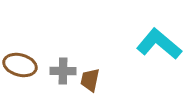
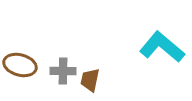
cyan L-shape: moved 3 px right, 3 px down
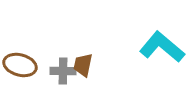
brown trapezoid: moved 7 px left, 15 px up
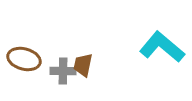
brown ellipse: moved 4 px right, 6 px up
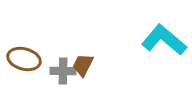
cyan L-shape: moved 2 px right, 7 px up
brown trapezoid: rotated 15 degrees clockwise
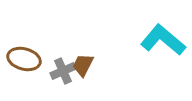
cyan L-shape: moved 1 px left
gray cross: rotated 25 degrees counterclockwise
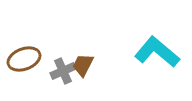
cyan L-shape: moved 6 px left, 12 px down
brown ellipse: rotated 36 degrees counterclockwise
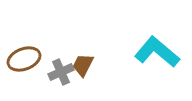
gray cross: moved 2 px left, 1 px down
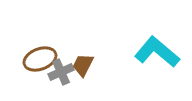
brown ellipse: moved 16 px right
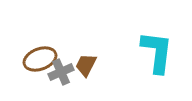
cyan L-shape: rotated 57 degrees clockwise
brown trapezoid: moved 3 px right
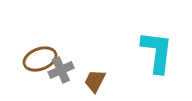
brown trapezoid: moved 9 px right, 16 px down
gray cross: moved 2 px up
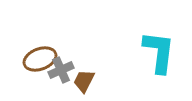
cyan L-shape: moved 2 px right
brown trapezoid: moved 11 px left
